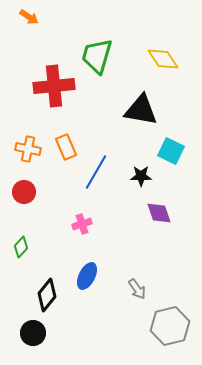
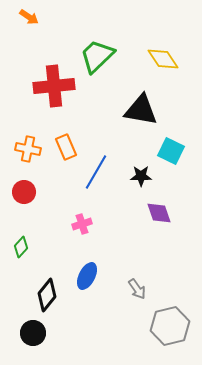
green trapezoid: rotated 30 degrees clockwise
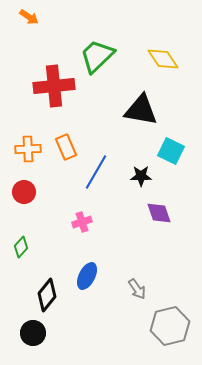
orange cross: rotated 15 degrees counterclockwise
pink cross: moved 2 px up
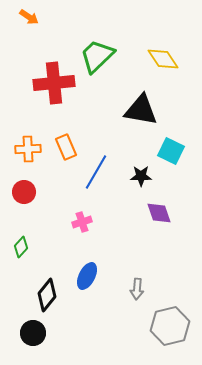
red cross: moved 3 px up
gray arrow: rotated 40 degrees clockwise
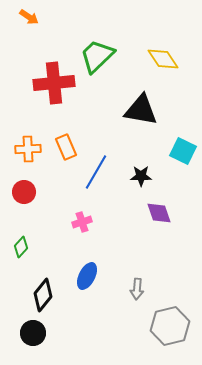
cyan square: moved 12 px right
black diamond: moved 4 px left
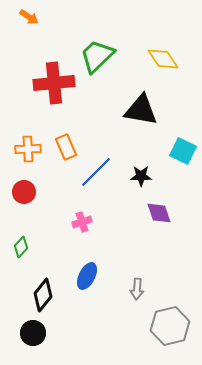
blue line: rotated 15 degrees clockwise
